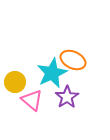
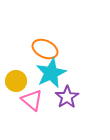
orange ellipse: moved 28 px left, 11 px up
cyan star: moved 1 px left
yellow circle: moved 1 px right, 1 px up
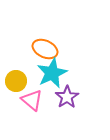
cyan star: moved 1 px right
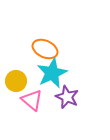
purple star: rotated 15 degrees counterclockwise
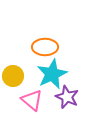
orange ellipse: moved 2 px up; rotated 25 degrees counterclockwise
cyan star: moved 1 px down
yellow circle: moved 3 px left, 5 px up
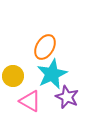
orange ellipse: rotated 60 degrees counterclockwise
pink triangle: moved 2 px left, 1 px down; rotated 10 degrees counterclockwise
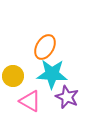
cyan star: rotated 28 degrees clockwise
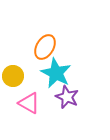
cyan star: moved 4 px right, 1 px up; rotated 24 degrees clockwise
pink triangle: moved 1 px left, 2 px down
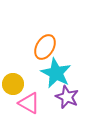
yellow circle: moved 8 px down
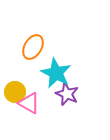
orange ellipse: moved 12 px left
yellow circle: moved 2 px right, 8 px down
purple star: moved 3 px up
